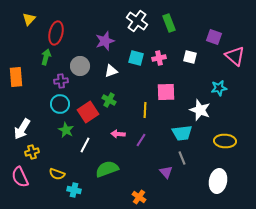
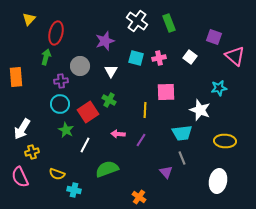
white square: rotated 24 degrees clockwise
white triangle: rotated 40 degrees counterclockwise
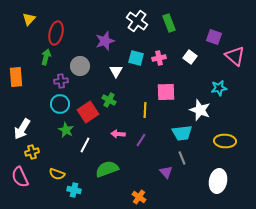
white triangle: moved 5 px right
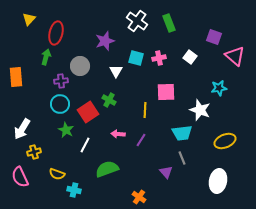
yellow ellipse: rotated 25 degrees counterclockwise
yellow cross: moved 2 px right
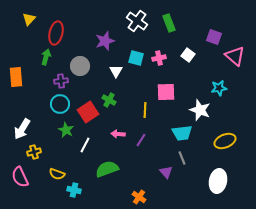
white square: moved 2 px left, 2 px up
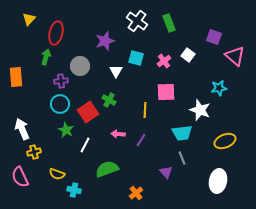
pink cross: moved 5 px right, 3 px down; rotated 24 degrees counterclockwise
white arrow: rotated 125 degrees clockwise
orange cross: moved 3 px left, 4 px up; rotated 16 degrees clockwise
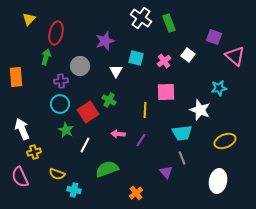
white cross: moved 4 px right, 3 px up
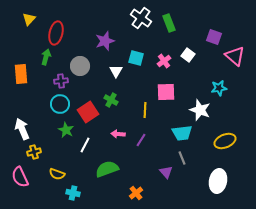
orange rectangle: moved 5 px right, 3 px up
green cross: moved 2 px right
cyan cross: moved 1 px left, 3 px down
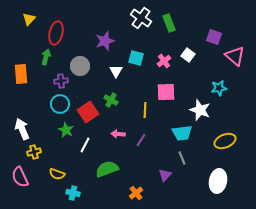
purple triangle: moved 1 px left, 3 px down; rotated 24 degrees clockwise
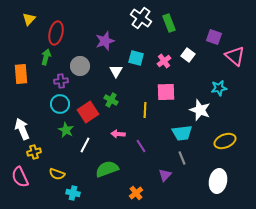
purple line: moved 6 px down; rotated 64 degrees counterclockwise
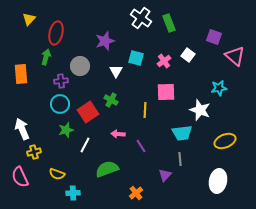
green star: rotated 28 degrees clockwise
gray line: moved 2 px left, 1 px down; rotated 16 degrees clockwise
cyan cross: rotated 16 degrees counterclockwise
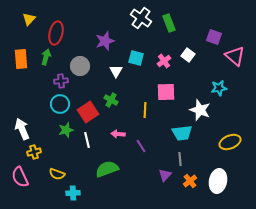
orange rectangle: moved 15 px up
yellow ellipse: moved 5 px right, 1 px down
white line: moved 2 px right, 5 px up; rotated 42 degrees counterclockwise
orange cross: moved 54 px right, 12 px up
